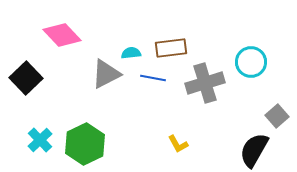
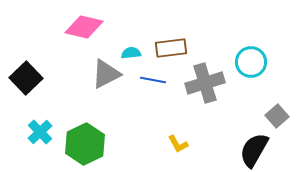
pink diamond: moved 22 px right, 8 px up; rotated 33 degrees counterclockwise
blue line: moved 2 px down
cyan cross: moved 8 px up
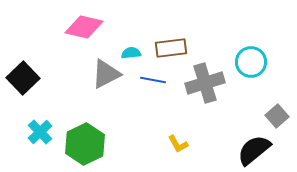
black square: moved 3 px left
black semicircle: rotated 21 degrees clockwise
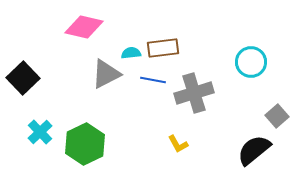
brown rectangle: moved 8 px left
gray cross: moved 11 px left, 10 px down
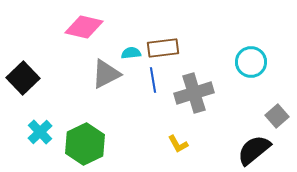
blue line: rotated 70 degrees clockwise
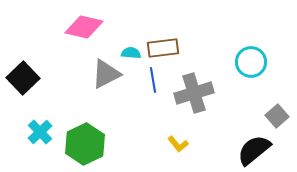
cyan semicircle: rotated 12 degrees clockwise
yellow L-shape: rotated 10 degrees counterclockwise
